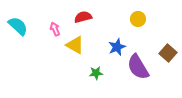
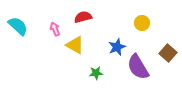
yellow circle: moved 4 px right, 4 px down
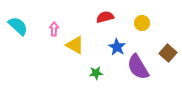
red semicircle: moved 22 px right
pink arrow: moved 1 px left; rotated 24 degrees clockwise
blue star: rotated 18 degrees counterclockwise
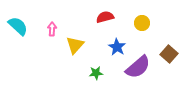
pink arrow: moved 2 px left
yellow triangle: rotated 42 degrees clockwise
brown square: moved 1 px right, 1 px down
purple semicircle: rotated 100 degrees counterclockwise
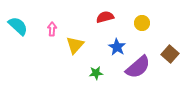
brown square: moved 1 px right
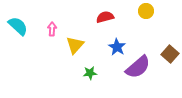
yellow circle: moved 4 px right, 12 px up
green star: moved 6 px left
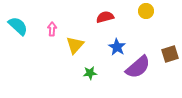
brown square: rotated 30 degrees clockwise
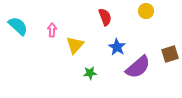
red semicircle: rotated 84 degrees clockwise
pink arrow: moved 1 px down
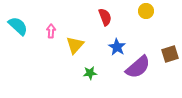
pink arrow: moved 1 px left, 1 px down
